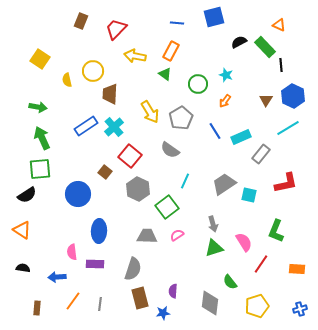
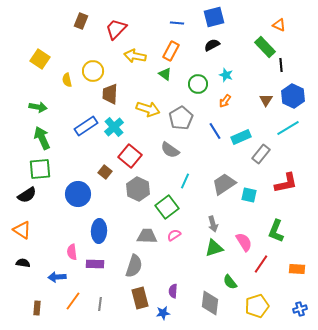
black semicircle at (239, 42): moved 27 px left, 3 px down
yellow arrow at (150, 112): moved 2 px left, 3 px up; rotated 40 degrees counterclockwise
pink semicircle at (177, 235): moved 3 px left
black semicircle at (23, 268): moved 5 px up
gray semicircle at (133, 269): moved 1 px right, 3 px up
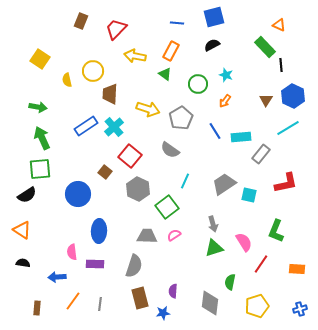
cyan rectangle at (241, 137): rotated 18 degrees clockwise
green semicircle at (230, 282): rotated 49 degrees clockwise
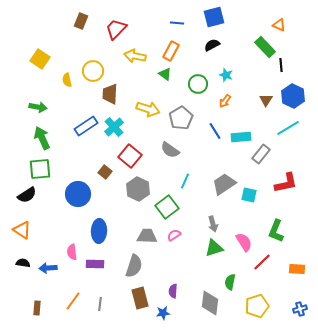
red line at (261, 264): moved 1 px right, 2 px up; rotated 12 degrees clockwise
blue arrow at (57, 277): moved 9 px left, 9 px up
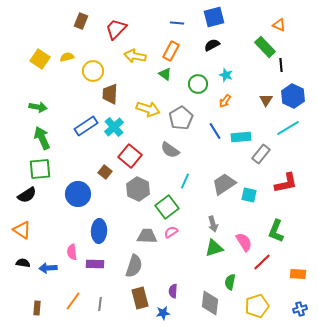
yellow semicircle at (67, 80): moved 23 px up; rotated 88 degrees clockwise
pink semicircle at (174, 235): moved 3 px left, 3 px up
orange rectangle at (297, 269): moved 1 px right, 5 px down
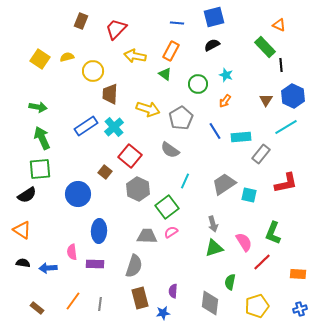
cyan line at (288, 128): moved 2 px left, 1 px up
green L-shape at (276, 231): moved 3 px left, 2 px down
brown rectangle at (37, 308): rotated 56 degrees counterclockwise
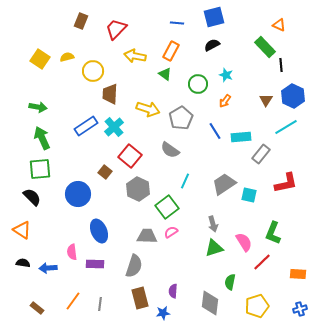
black semicircle at (27, 195): moved 5 px right, 2 px down; rotated 102 degrees counterclockwise
blue ellipse at (99, 231): rotated 25 degrees counterclockwise
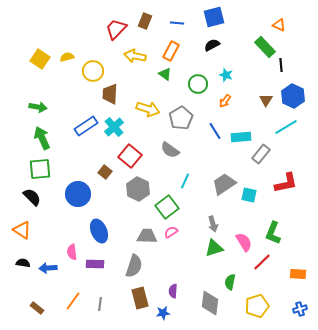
brown rectangle at (81, 21): moved 64 px right
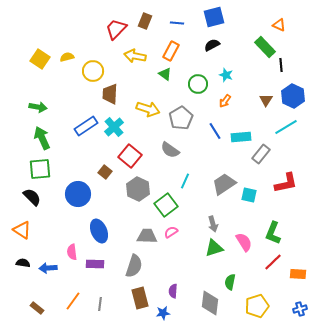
green square at (167, 207): moved 1 px left, 2 px up
red line at (262, 262): moved 11 px right
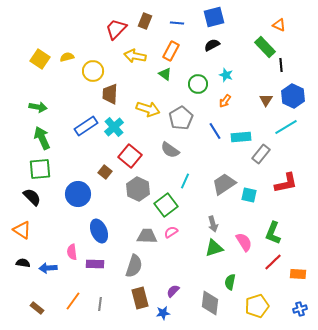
purple semicircle at (173, 291): rotated 40 degrees clockwise
